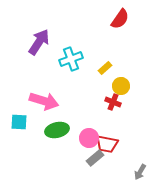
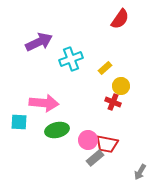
purple arrow: rotated 32 degrees clockwise
pink arrow: moved 2 px down; rotated 12 degrees counterclockwise
pink circle: moved 1 px left, 2 px down
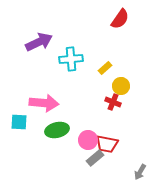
cyan cross: rotated 15 degrees clockwise
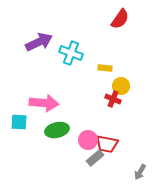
cyan cross: moved 6 px up; rotated 25 degrees clockwise
yellow rectangle: rotated 48 degrees clockwise
red cross: moved 3 px up
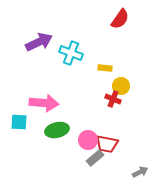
gray arrow: rotated 147 degrees counterclockwise
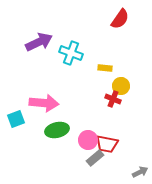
cyan square: moved 3 px left, 3 px up; rotated 24 degrees counterclockwise
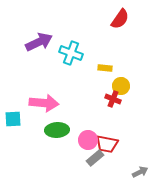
cyan square: moved 3 px left; rotated 18 degrees clockwise
green ellipse: rotated 10 degrees clockwise
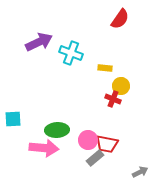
pink arrow: moved 45 px down
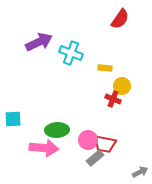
yellow circle: moved 1 px right
red trapezoid: moved 2 px left
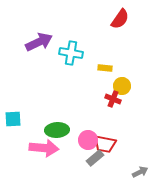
cyan cross: rotated 10 degrees counterclockwise
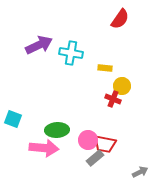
purple arrow: moved 3 px down
cyan square: rotated 24 degrees clockwise
